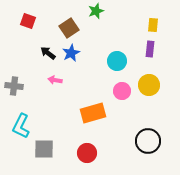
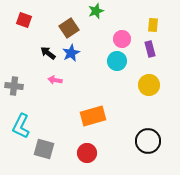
red square: moved 4 px left, 1 px up
purple rectangle: rotated 21 degrees counterclockwise
pink circle: moved 52 px up
orange rectangle: moved 3 px down
gray square: rotated 15 degrees clockwise
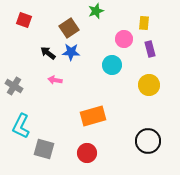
yellow rectangle: moved 9 px left, 2 px up
pink circle: moved 2 px right
blue star: moved 1 px up; rotated 30 degrees clockwise
cyan circle: moved 5 px left, 4 px down
gray cross: rotated 24 degrees clockwise
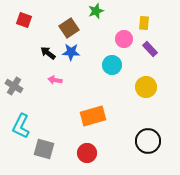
purple rectangle: rotated 28 degrees counterclockwise
yellow circle: moved 3 px left, 2 px down
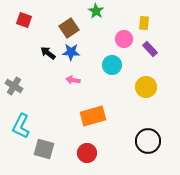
green star: rotated 21 degrees counterclockwise
pink arrow: moved 18 px right
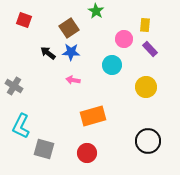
yellow rectangle: moved 1 px right, 2 px down
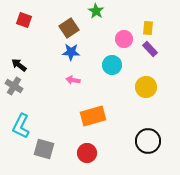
yellow rectangle: moved 3 px right, 3 px down
black arrow: moved 29 px left, 12 px down
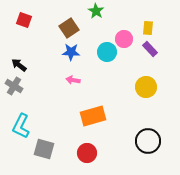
cyan circle: moved 5 px left, 13 px up
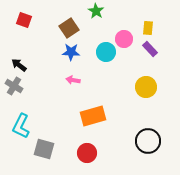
cyan circle: moved 1 px left
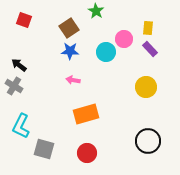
blue star: moved 1 px left, 1 px up
orange rectangle: moved 7 px left, 2 px up
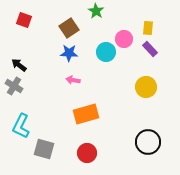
blue star: moved 1 px left, 2 px down
black circle: moved 1 px down
